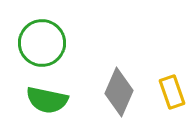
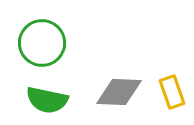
gray diamond: rotated 69 degrees clockwise
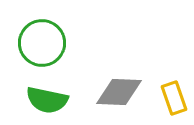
yellow rectangle: moved 2 px right, 6 px down
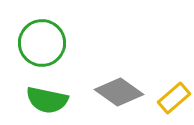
gray diamond: rotated 33 degrees clockwise
yellow rectangle: rotated 68 degrees clockwise
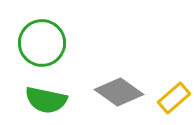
green semicircle: moved 1 px left
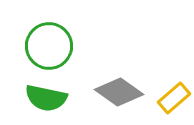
green circle: moved 7 px right, 3 px down
green semicircle: moved 2 px up
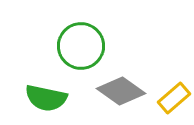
green circle: moved 32 px right
gray diamond: moved 2 px right, 1 px up
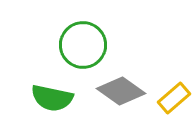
green circle: moved 2 px right, 1 px up
green semicircle: moved 6 px right
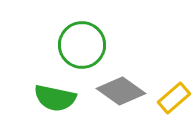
green circle: moved 1 px left
green semicircle: moved 3 px right
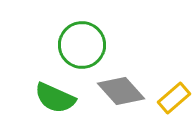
gray diamond: rotated 12 degrees clockwise
green semicircle: rotated 12 degrees clockwise
